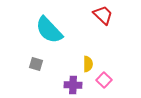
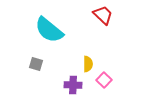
cyan semicircle: rotated 8 degrees counterclockwise
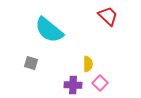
red trapezoid: moved 5 px right, 1 px down
gray square: moved 5 px left, 1 px up
pink square: moved 4 px left, 3 px down
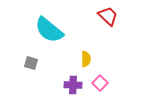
yellow semicircle: moved 2 px left, 5 px up
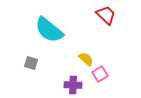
red trapezoid: moved 2 px left, 1 px up
yellow semicircle: rotated 49 degrees counterclockwise
pink square: moved 9 px up; rotated 14 degrees clockwise
